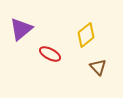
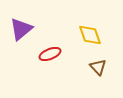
yellow diamond: moved 4 px right; rotated 70 degrees counterclockwise
red ellipse: rotated 50 degrees counterclockwise
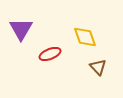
purple triangle: rotated 20 degrees counterclockwise
yellow diamond: moved 5 px left, 2 px down
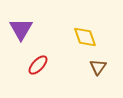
red ellipse: moved 12 px left, 11 px down; rotated 25 degrees counterclockwise
brown triangle: rotated 18 degrees clockwise
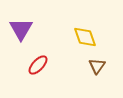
brown triangle: moved 1 px left, 1 px up
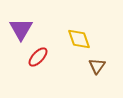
yellow diamond: moved 6 px left, 2 px down
red ellipse: moved 8 px up
